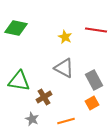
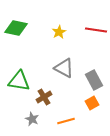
yellow star: moved 6 px left, 5 px up; rotated 16 degrees clockwise
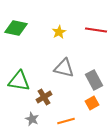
gray triangle: rotated 15 degrees counterclockwise
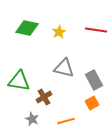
green diamond: moved 11 px right
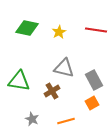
brown cross: moved 8 px right, 6 px up
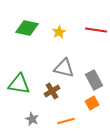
green triangle: moved 3 px down
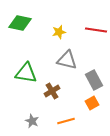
green diamond: moved 7 px left, 5 px up
yellow star: rotated 16 degrees clockwise
gray triangle: moved 3 px right, 8 px up
green triangle: moved 7 px right, 11 px up
gray star: moved 2 px down
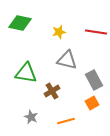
red line: moved 2 px down
gray star: moved 1 px left, 4 px up
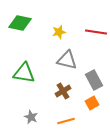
green triangle: moved 2 px left
brown cross: moved 11 px right
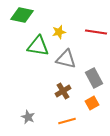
green diamond: moved 2 px right, 8 px up
gray triangle: moved 1 px left, 1 px up
green triangle: moved 14 px right, 27 px up
gray rectangle: moved 2 px up
gray star: moved 3 px left
orange line: moved 1 px right
